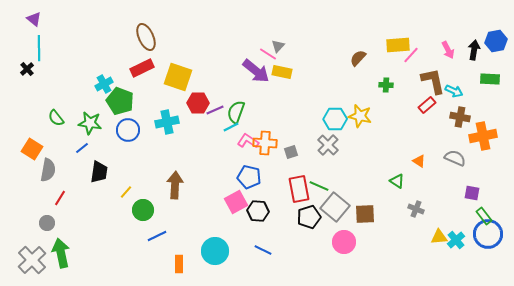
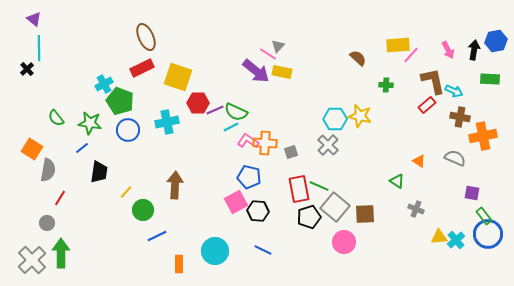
brown semicircle at (358, 58): rotated 90 degrees clockwise
green semicircle at (236, 112): rotated 85 degrees counterclockwise
green arrow at (61, 253): rotated 12 degrees clockwise
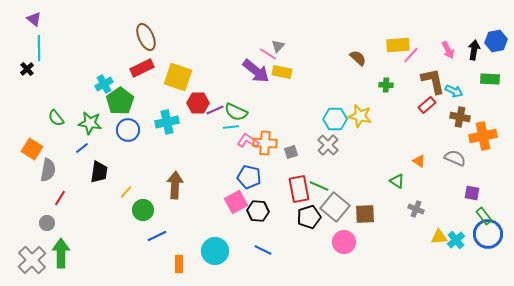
green pentagon at (120, 101): rotated 16 degrees clockwise
cyan line at (231, 127): rotated 21 degrees clockwise
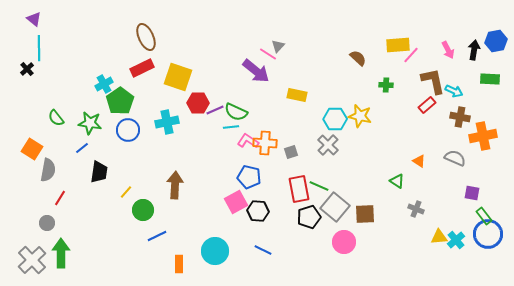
yellow rectangle at (282, 72): moved 15 px right, 23 px down
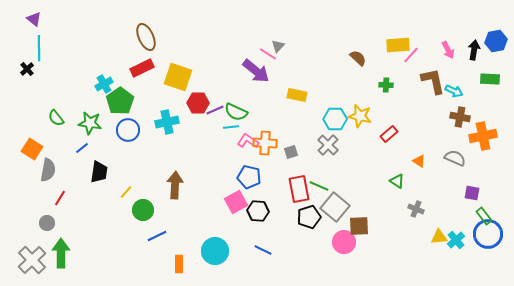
red rectangle at (427, 105): moved 38 px left, 29 px down
brown square at (365, 214): moved 6 px left, 12 px down
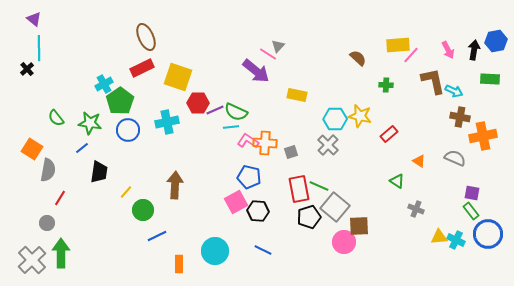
green rectangle at (484, 216): moved 13 px left, 5 px up
cyan cross at (456, 240): rotated 24 degrees counterclockwise
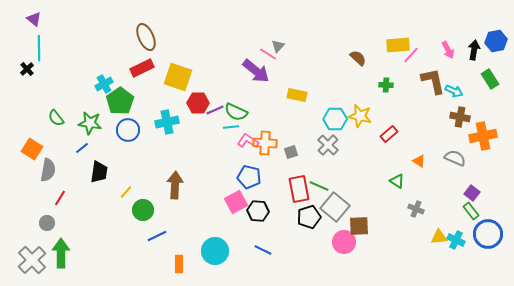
green rectangle at (490, 79): rotated 54 degrees clockwise
purple square at (472, 193): rotated 28 degrees clockwise
